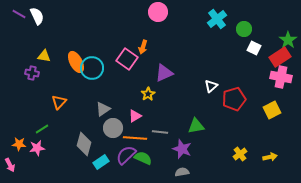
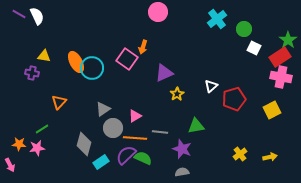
yellow star: moved 29 px right
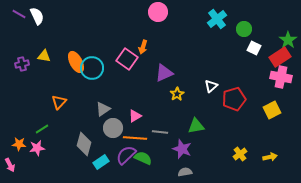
purple cross: moved 10 px left, 9 px up; rotated 24 degrees counterclockwise
gray semicircle: moved 3 px right
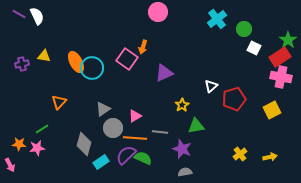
yellow star: moved 5 px right, 11 px down
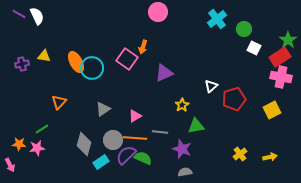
gray circle: moved 12 px down
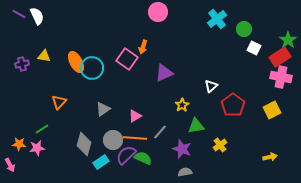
red pentagon: moved 1 px left, 6 px down; rotated 20 degrees counterclockwise
gray line: rotated 56 degrees counterclockwise
yellow cross: moved 20 px left, 9 px up
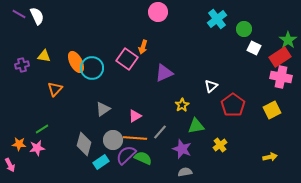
purple cross: moved 1 px down
orange triangle: moved 4 px left, 13 px up
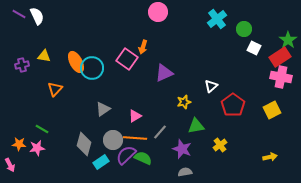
yellow star: moved 2 px right, 3 px up; rotated 16 degrees clockwise
green line: rotated 64 degrees clockwise
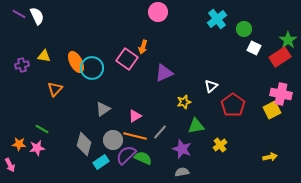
pink cross: moved 17 px down
orange line: moved 2 px up; rotated 10 degrees clockwise
gray semicircle: moved 3 px left
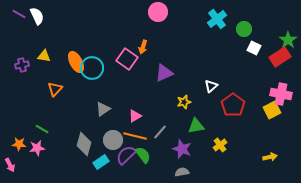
green semicircle: moved 3 px up; rotated 30 degrees clockwise
